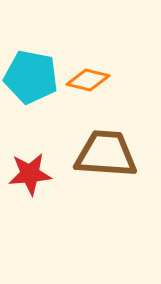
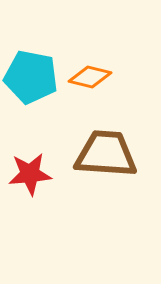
orange diamond: moved 2 px right, 3 px up
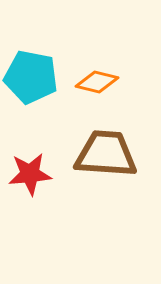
orange diamond: moved 7 px right, 5 px down
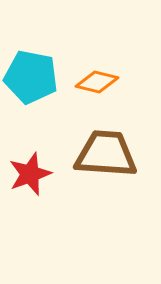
red star: rotated 15 degrees counterclockwise
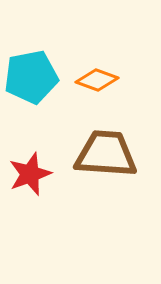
cyan pentagon: rotated 22 degrees counterclockwise
orange diamond: moved 2 px up; rotated 6 degrees clockwise
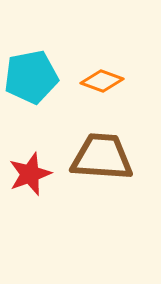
orange diamond: moved 5 px right, 1 px down
brown trapezoid: moved 4 px left, 3 px down
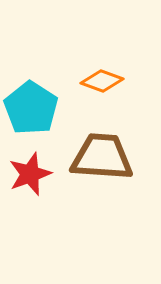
cyan pentagon: moved 31 px down; rotated 28 degrees counterclockwise
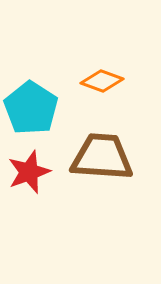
red star: moved 1 px left, 2 px up
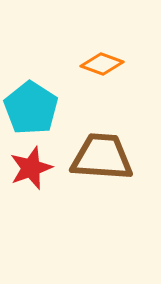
orange diamond: moved 17 px up
red star: moved 2 px right, 4 px up
